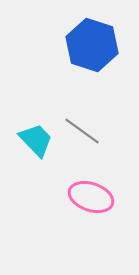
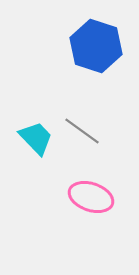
blue hexagon: moved 4 px right, 1 px down
cyan trapezoid: moved 2 px up
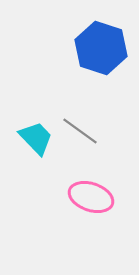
blue hexagon: moved 5 px right, 2 px down
gray line: moved 2 px left
